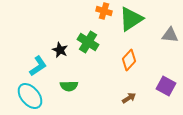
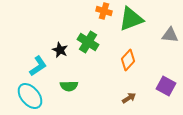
green triangle: rotated 12 degrees clockwise
orange diamond: moved 1 px left
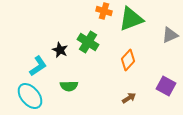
gray triangle: rotated 30 degrees counterclockwise
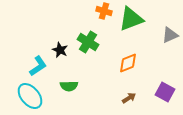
orange diamond: moved 3 px down; rotated 25 degrees clockwise
purple square: moved 1 px left, 6 px down
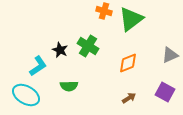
green triangle: rotated 16 degrees counterclockwise
gray triangle: moved 20 px down
green cross: moved 4 px down
cyan ellipse: moved 4 px left, 1 px up; rotated 20 degrees counterclockwise
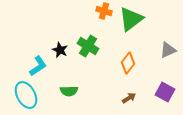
gray triangle: moved 2 px left, 5 px up
orange diamond: rotated 30 degrees counterclockwise
green semicircle: moved 5 px down
cyan ellipse: rotated 32 degrees clockwise
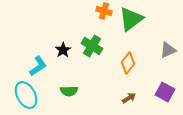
green cross: moved 4 px right
black star: moved 3 px right; rotated 14 degrees clockwise
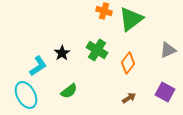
green cross: moved 5 px right, 4 px down
black star: moved 1 px left, 3 px down
green semicircle: rotated 36 degrees counterclockwise
